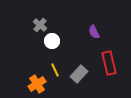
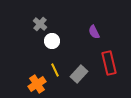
gray cross: moved 1 px up
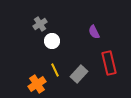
gray cross: rotated 16 degrees clockwise
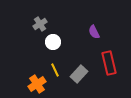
white circle: moved 1 px right, 1 px down
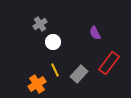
purple semicircle: moved 1 px right, 1 px down
red rectangle: rotated 50 degrees clockwise
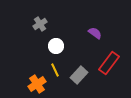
purple semicircle: rotated 152 degrees clockwise
white circle: moved 3 px right, 4 px down
gray rectangle: moved 1 px down
